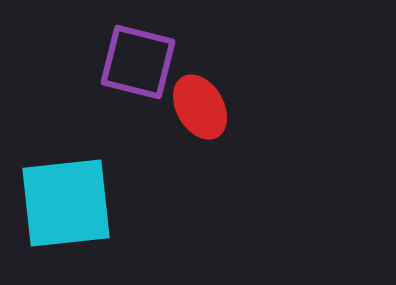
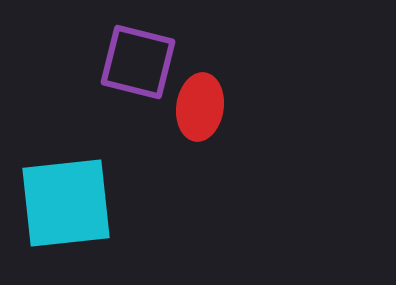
red ellipse: rotated 38 degrees clockwise
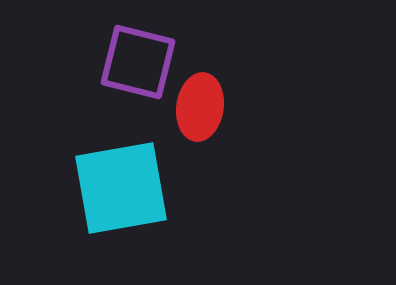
cyan square: moved 55 px right, 15 px up; rotated 4 degrees counterclockwise
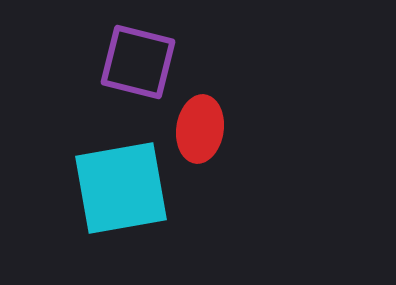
red ellipse: moved 22 px down
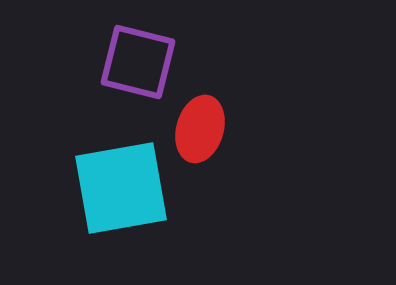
red ellipse: rotated 8 degrees clockwise
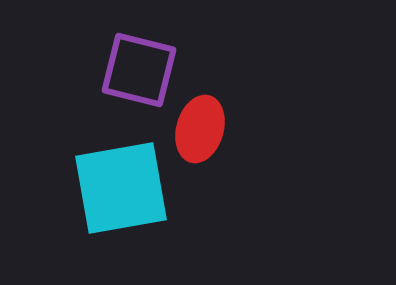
purple square: moved 1 px right, 8 px down
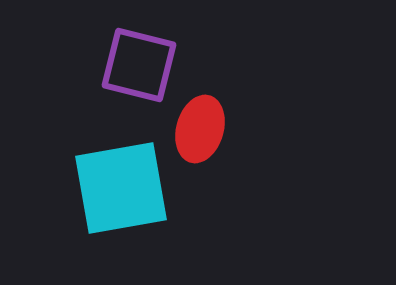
purple square: moved 5 px up
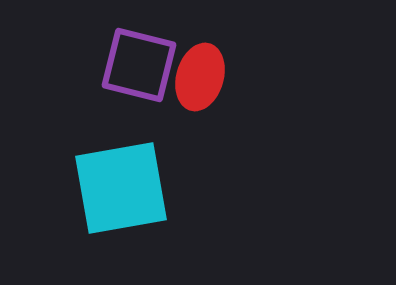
red ellipse: moved 52 px up
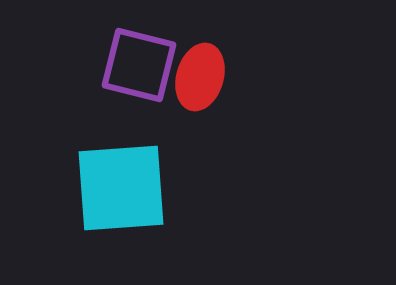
cyan square: rotated 6 degrees clockwise
